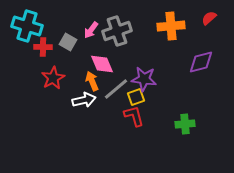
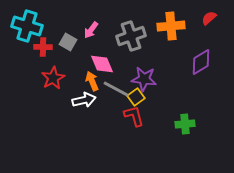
gray cross: moved 14 px right, 5 px down
purple diamond: rotated 16 degrees counterclockwise
gray line: rotated 68 degrees clockwise
yellow square: rotated 18 degrees counterclockwise
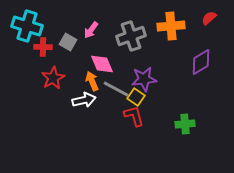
purple star: rotated 15 degrees counterclockwise
yellow square: rotated 18 degrees counterclockwise
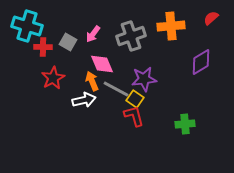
red semicircle: moved 2 px right
pink arrow: moved 2 px right, 4 px down
yellow square: moved 1 px left, 2 px down
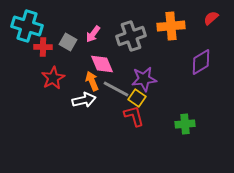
yellow square: moved 2 px right, 1 px up
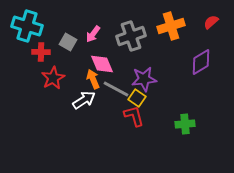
red semicircle: moved 4 px down
orange cross: rotated 12 degrees counterclockwise
red cross: moved 2 px left, 5 px down
orange arrow: moved 1 px right, 2 px up
white arrow: rotated 20 degrees counterclockwise
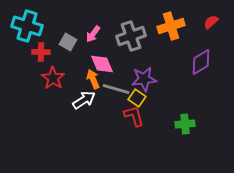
red star: rotated 10 degrees counterclockwise
gray line: rotated 12 degrees counterclockwise
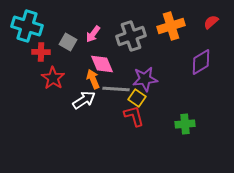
purple star: moved 1 px right
gray line: rotated 12 degrees counterclockwise
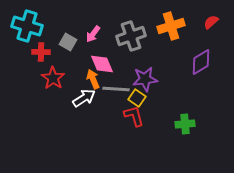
white arrow: moved 2 px up
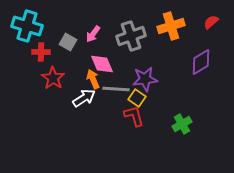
green cross: moved 3 px left; rotated 24 degrees counterclockwise
